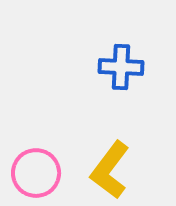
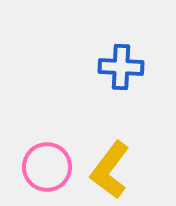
pink circle: moved 11 px right, 6 px up
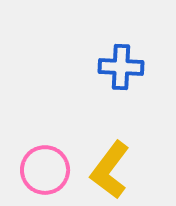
pink circle: moved 2 px left, 3 px down
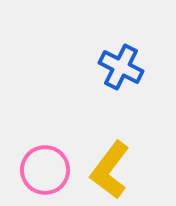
blue cross: rotated 24 degrees clockwise
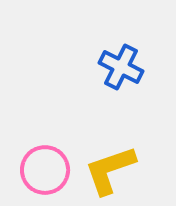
yellow L-shape: rotated 34 degrees clockwise
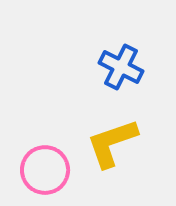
yellow L-shape: moved 2 px right, 27 px up
